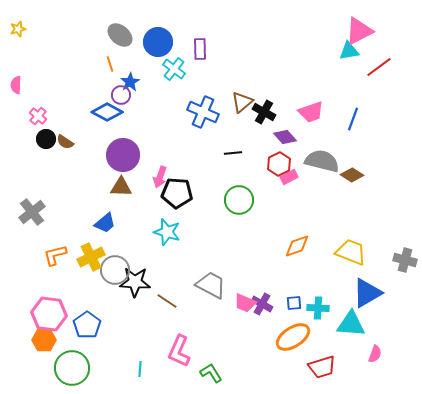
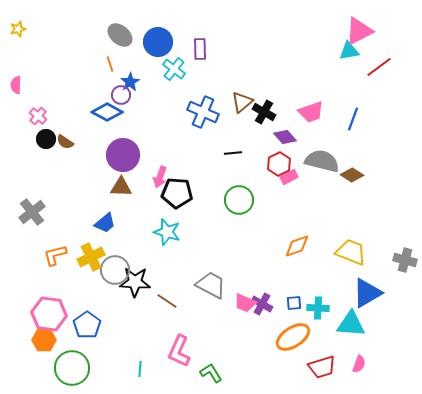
pink semicircle at (375, 354): moved 16 px left, 10 px down
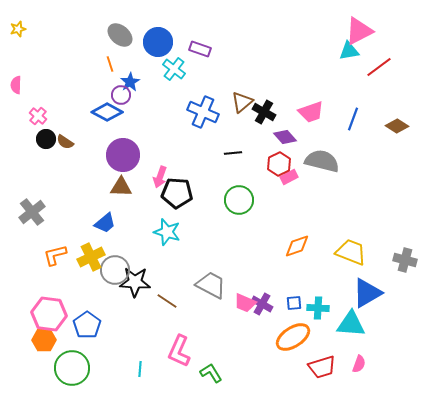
purple rectangle at (200, 49): rotated 70 degrees counterclockwise
brown diamond at (352, 175): moved 45 px right, 49 px up
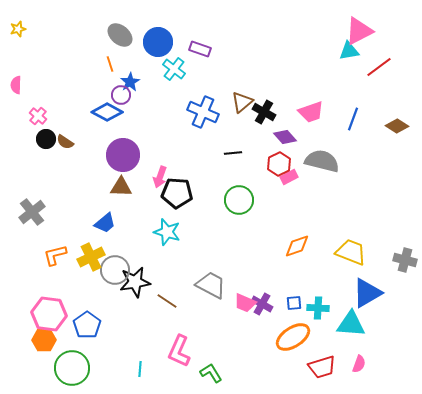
black star at (135, 282): rotated 12 degrees counterclockwise
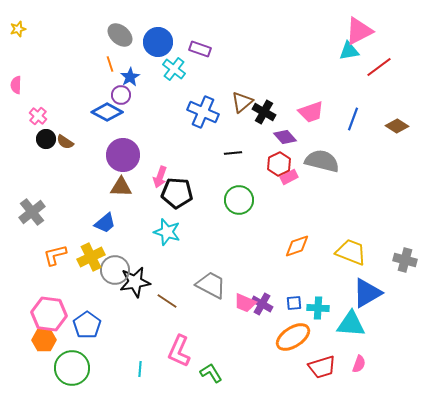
blue star at (130, 82): moved 5 px up
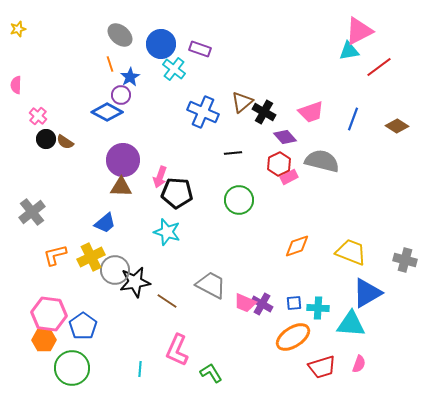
blue circle at (158, 42): moved 3 px right, 2 px down
purple circle at (123, 155): moved 5 px down
blue pentagon at (87, 325): moved 4 px left, 1 px down
pink L-shape at (179, 351): moved 2 px left, 1 px up
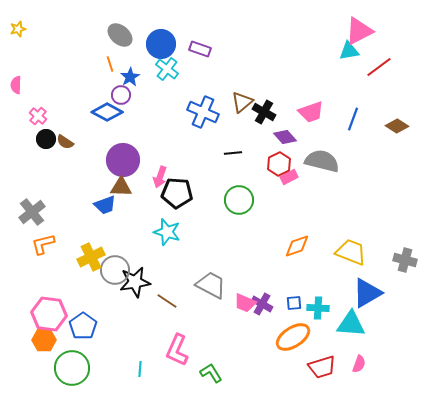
cyan cross at (174, 69): moved 7 px left
blue trapezoid at (105, 223): moved 18 px up; rotated 20 degrees clockwise
orange L-shape at (55, 255): moved 12 px left, 11 px up
